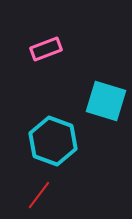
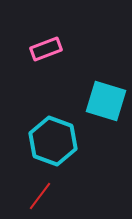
red line: moved 1 px right, 1 px down
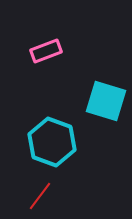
pink rectangle: moved 2 px down
cyan hexagon: moved 1 px left, 1 px down
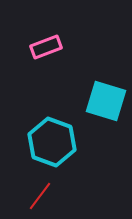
pink rectangle: moved 4 px up
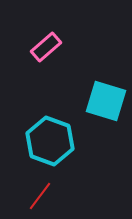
pink rectangle: rotated 20 degrees counterclockwise
cyan hexagon: moved 2 px left, 1 px up
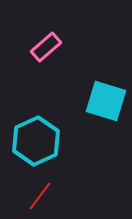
cyan hexagon: moved 14 px left; rotated 15 degrees clockwise
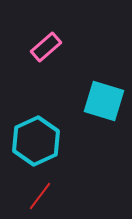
cyan square: moved 2 px left
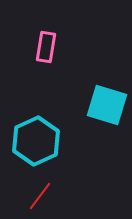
pink rectangle: rotated 40 degrees counterclockwise
cyan square: moved 3 px right, 4 px down
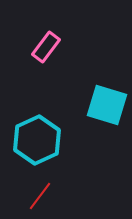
pink rectangle: rotated 28 degrees clockwise
cyan hexagon: moved 1 px right, 1 px up
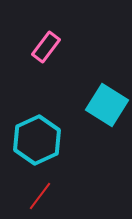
cyan square: rotated 15 degrees clockwise
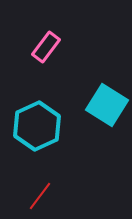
cyan hexagon: moved 14 px up
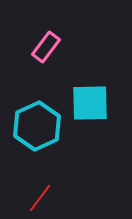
cyan square: moved 17 px left, 2 px up; rotated 33 degrees counterclockwise
red line: moved 2 px down
